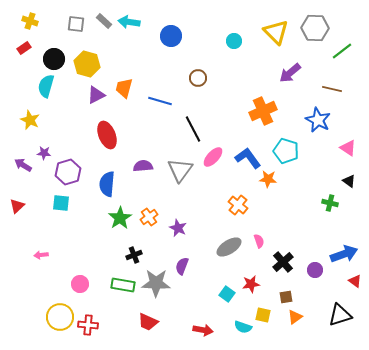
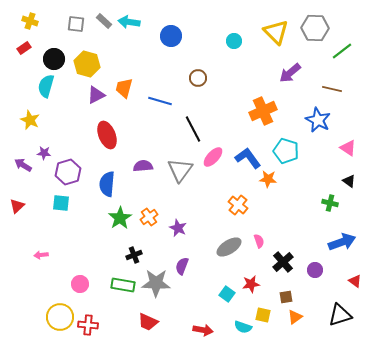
blue arrow at (344, 254): moved 2 px left, 12 px up
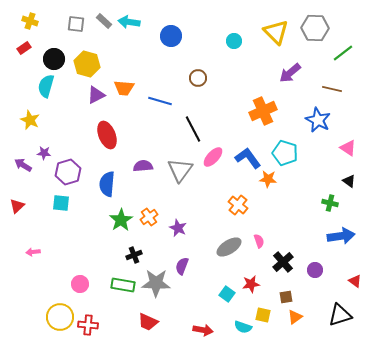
green line at (342, 51): moved 1 px right, 2 px down
orange trapezoid at (124, 88): rotated 100 degrees counterclockwise
cyan pentagon at (286, 151): moved 1 px left, 2 px down
green star at (120, 218): moved 1 px right, 2 px down
blue arrow at (342, 242): moved 1 px left, 6 px up; rotated 12 degrees clockwise
pink arrow at (41, 255): moved 8 px left, 3 px up
